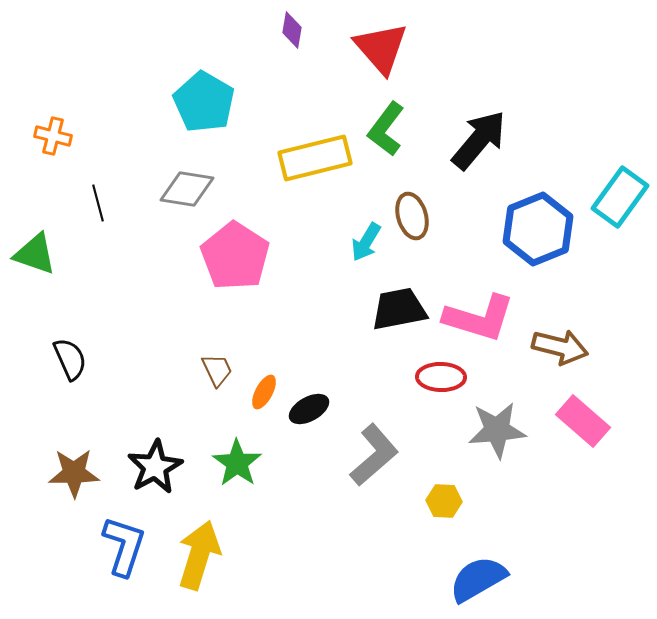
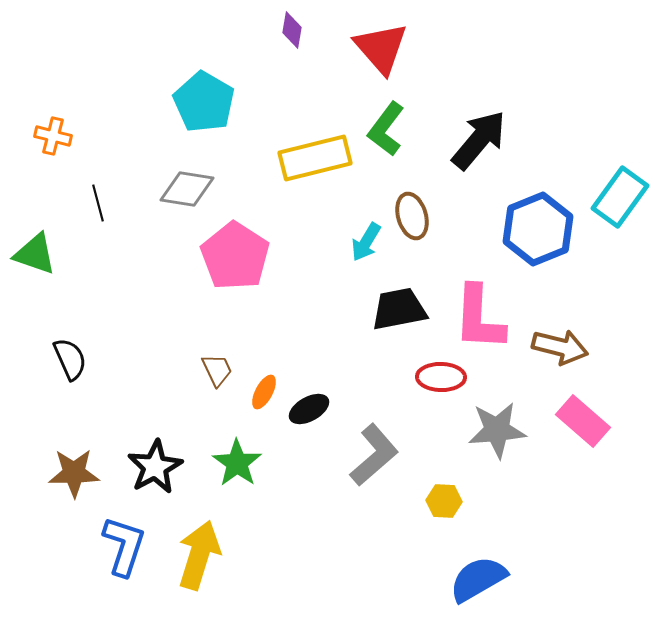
pink L-shape: rotated 76 degrees clockwise
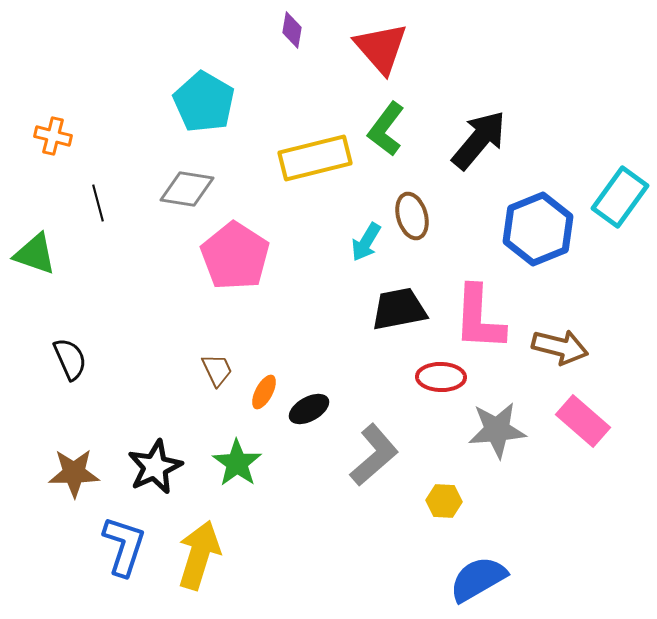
black star: rotated 4 degrees clockwise
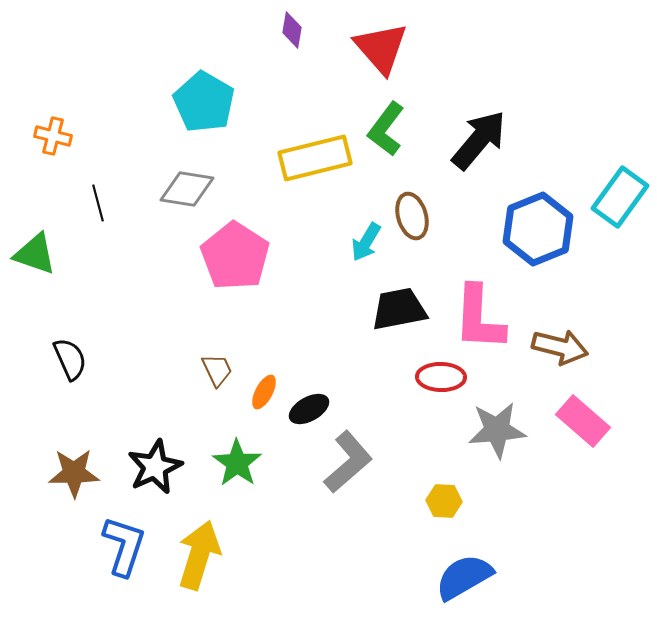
gray L-shape: moved 26 px left, 7 px down
blue semicircle: moved 14 px left, 2 px up
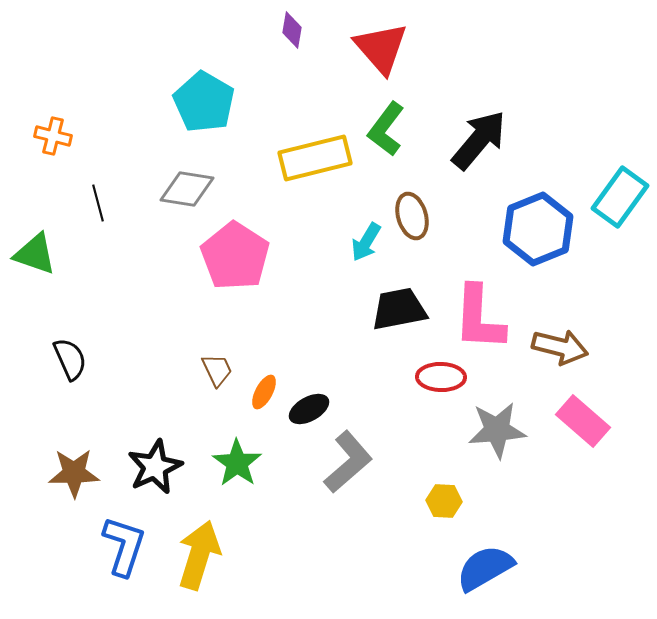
blue semicircle: moved 21 px right, 9 px up
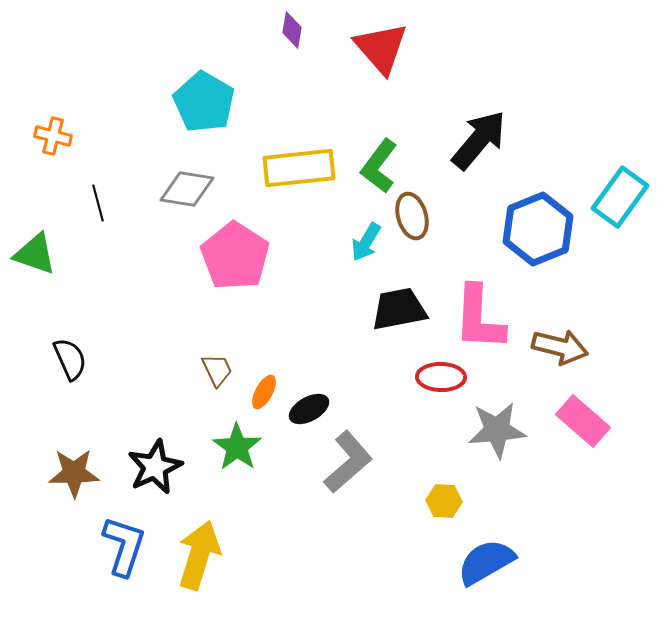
green L-shape: moved 7 px left, 37 px down
yellow rectangle: moved 16 px left, 10 px down; rotated 8 degrees clockwise
green star: moved 16 px up
blue semicircle: moved 1 px right, 6 px up
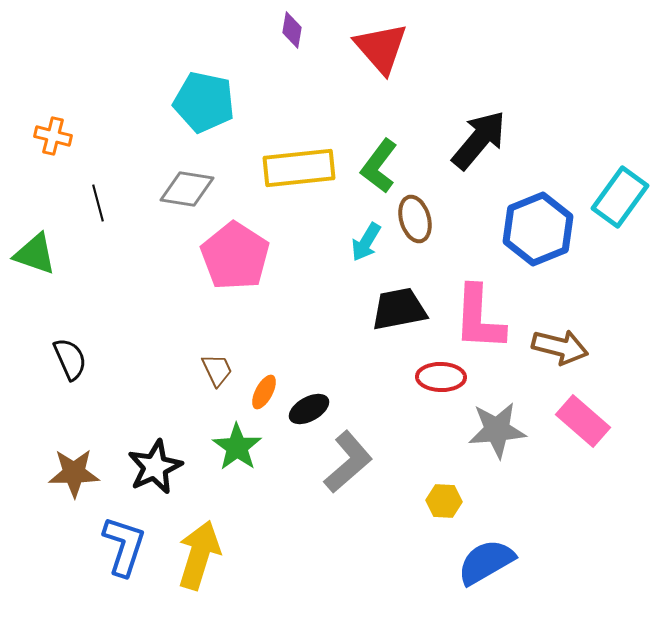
cyan pentagon: rotated 18 degrees counterclockwise
brown ellipse: moved 3 px right, 3 px down
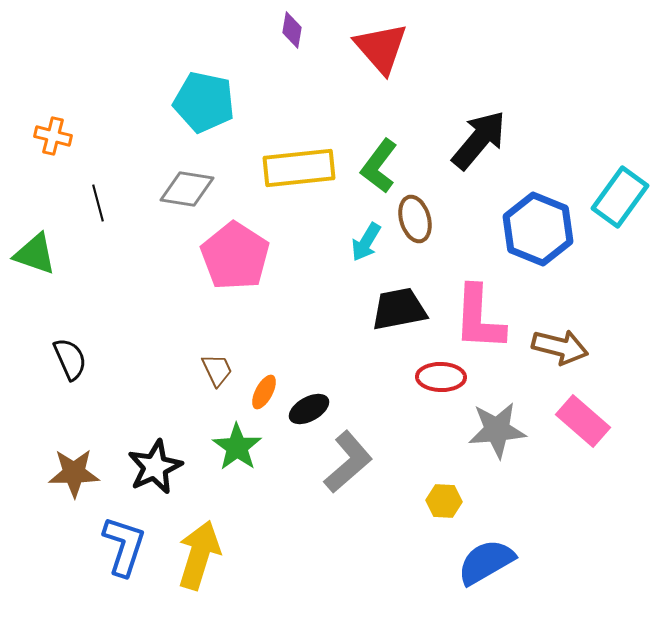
blue hexagon: rotated 16 degrees counterclockwise
